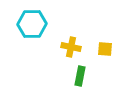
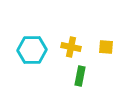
cyan hexagon: moved 26 px down
yellow square: moved 1 px right, 2 px up
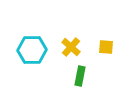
yellow cross: rotated 30 degrees clockwise
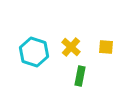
cyan hexagon: moved 2 px right, 2 px down; rotated 20 degrees clockwise
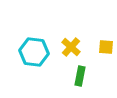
cyan hexagon: rotated 12 degrees counterclockwise
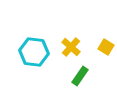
yellow square: rotated 28 degrees clockwise
green rectangle: rotated 24 degrees clockwise
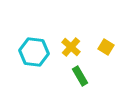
green rectangle: rotated 66 degrees counterclockwise
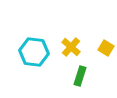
yellow square: moved 1 px down
green rectangle: rotated 48 degrees clockwise
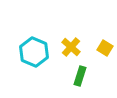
yellow square: moved 1 px left
cyan hexagon: rotated 16 degrees clockwise
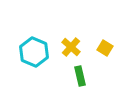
green rectangle: rotated 30 degrees counterclockwise
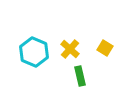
yellow cross: moved 1 px left, 2 px down
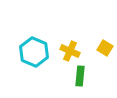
yellow cross: moved 2 px down; rotated 18 degrees counterclockwise
green rectangle: rotated 18 degrees clockwise
